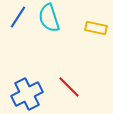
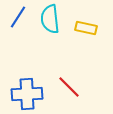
cyan semicircle: moved 1 px right, 1 px down; rotated 12 degrees clockwise
yellow rectangle: moved 10 px left
blue cross: rotated 24 degrees clockwise
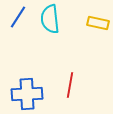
yellow rectangle: moved 12 px right, 5 px up
red line: moved 1 px right, 2 px up; rotated 55 degrees clockwise
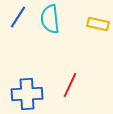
yellow rectangle: moved 1 px down
red line: rotated 15 degrees clockwise
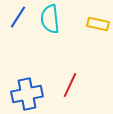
blue cross: rotated 8 degrees counterclockwise
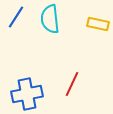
blue line: moved 2 px left
red line: moved 2 px right, 1 px up
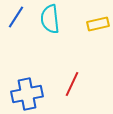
yellow rectangle: rotated 25 degrees counterclockwise
